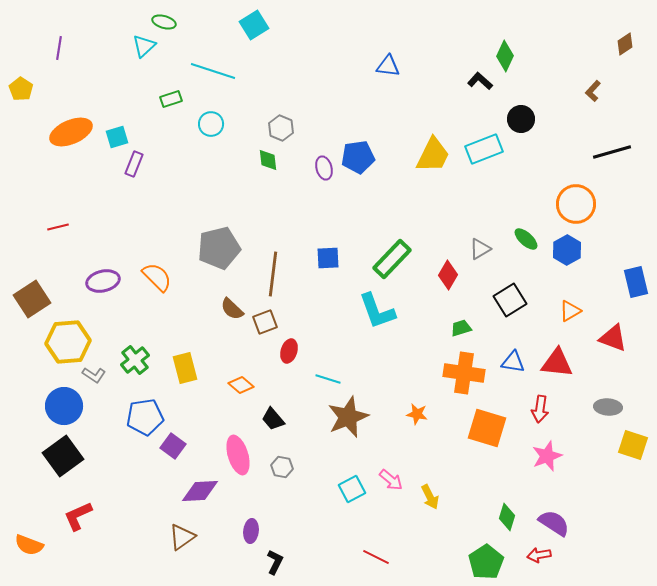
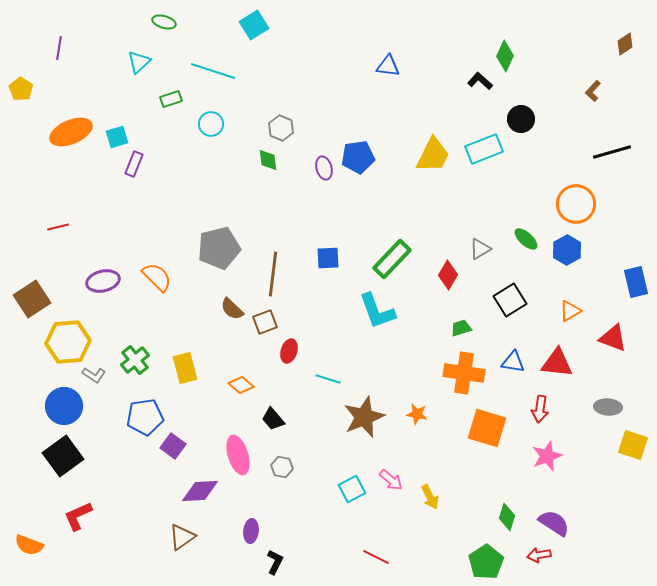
cyan triangle at (144, 46): moved 5 px left, 16 px down
brown star at (348, 417): moved 16 px right
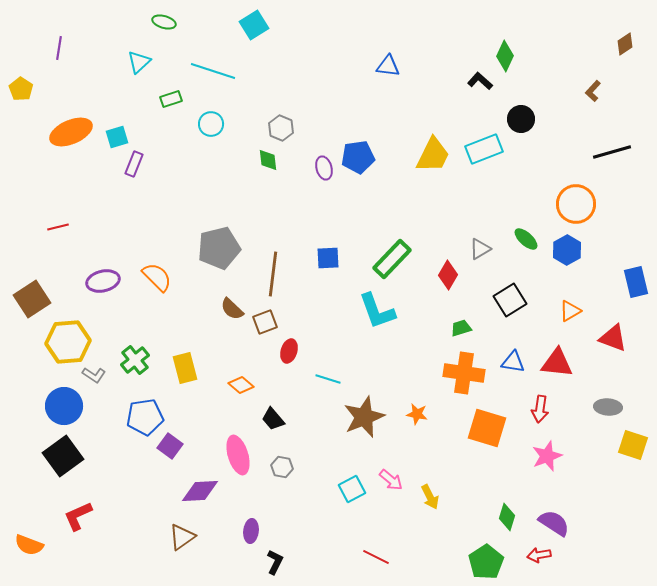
purple square at (173, 446): moved 3 px left
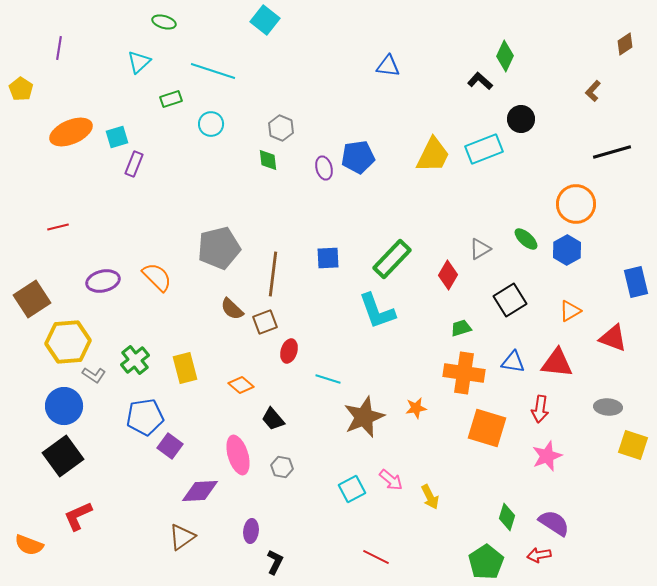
cyan square at (254, 25): moved 11 px right, 5 px up; rotated 20 degrees counterclockwise
orange star at (417, 414): moved 1 px left, 6 px up; rotated 20 degrees counterclockwise
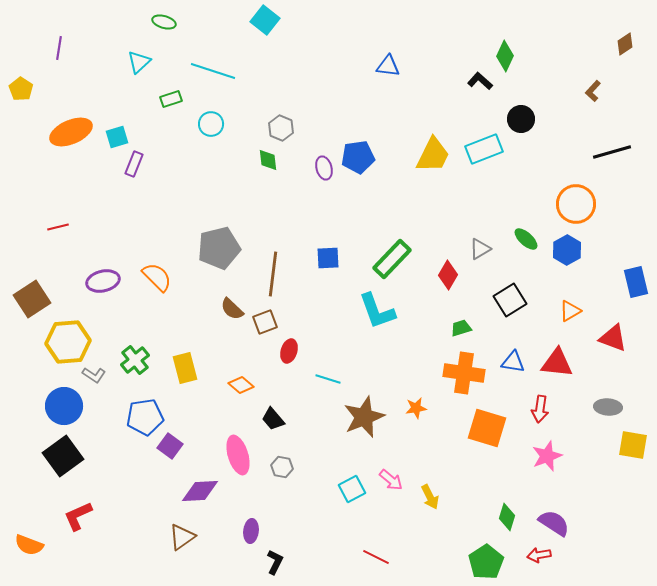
yellow square at (633, 445): rotated 8 degrees counterclockwise
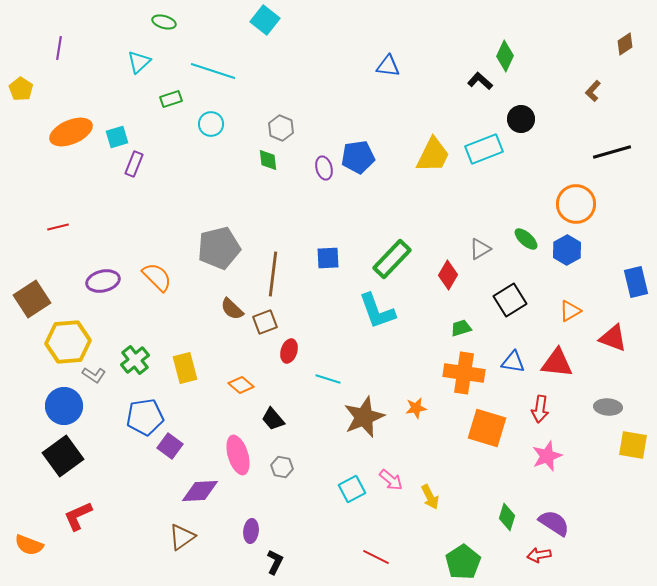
green pentagon at (486, 562): moved 23 px left
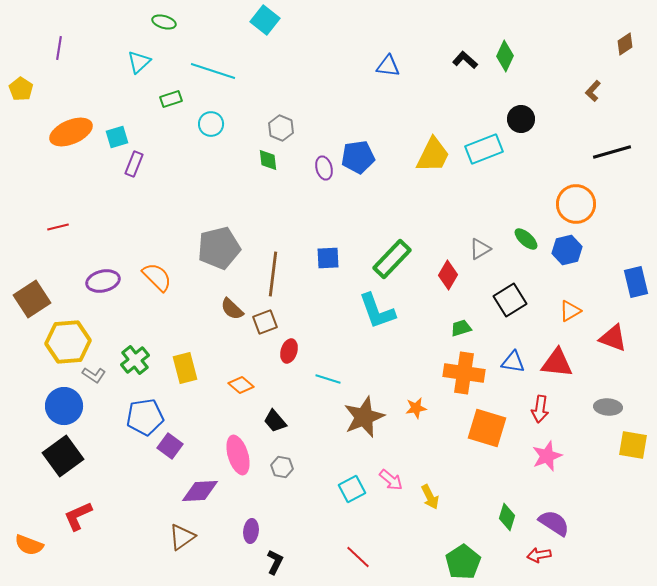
black L-shape at (480, 81): moved 15 px left, 21 px up
blue hexagon at (567, 250): rotated 16 degrees clockwise
black trapezoid at (273, 419): moved 2 px right, 2 px down
red line at (376, 557): moved 18 px left; rotated 16 degrees clockwise
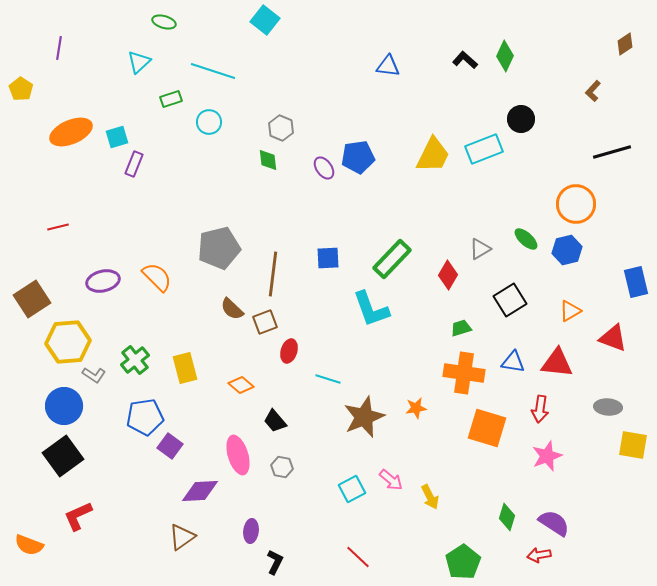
cyan circle at (211, 124): moved 2 px left, 2 px up
purple ellipse at (324, 168): rotated 20 degrees counterclockwise
cyan L-shape at (377, 311): moved 6 px left, 2 px up
